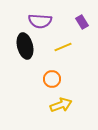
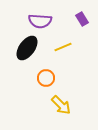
purple rectangle: moved 3 px up
black ellipse: moved 2 px right, 2 px down; rotated 50 degrees clockwise
orange circle: moved 6 px left, 1 px up
yellow arrow: rotated 65 degrees clockwise
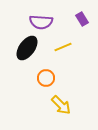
purple semicircle: moved 1 px right, 1 px down
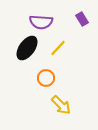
yellow line: moved 5 px left, 1 px down; rotated 24 degrees counterclockwise
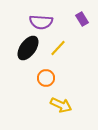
black ellipse: moved 1 px right
yellow arrow: rotated 20 degrees counterclockwise
